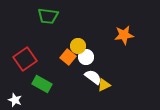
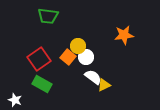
red square: moved 14 px right
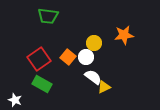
yellow circle: moved 16 px right, 3 px up
yellow triangle: moved 2 px down
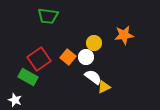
green rectangle: moved 14 px left, 7 px up
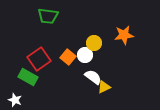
white circle: moved 1 px left, 2 px up
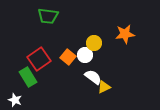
orange star: moved 1 px right, 1 px up
green rectangle: rotated 30 degrees clockwise
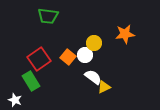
green rectangle: moved 3 px right, 4 px down
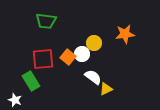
green trapezoid: moved 2 px left, 5 px down
white circle: moved 3 px left, 1 px up
red square: moved 4 px right; rotated 30 degrees clockwise
yellow triangle: moved 2 px right, 2 px down
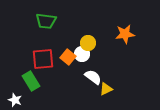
yellow circle: moved 6 px left
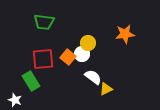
green trapezoid: moved 2 px left, 1 px down
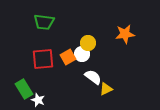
orange square: rotated 21 degrees clockwise
green rectangle: moved 7 px left, 8 px down
white star: moved 23 px right
